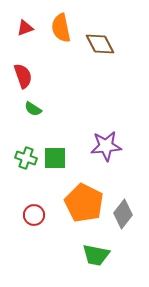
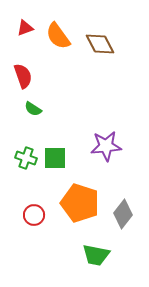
orange semicircle: moved 3 px left, 8 px down; rotated 24 degrees counterclockwise
orange pentagon: moved 4 px left; rotated 9 degrees counterclockwise
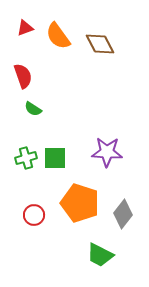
purple star: moved 1 px right, 6 px down; rotated 8 degrees clockwise
green cross: rotated 35 degrees counterclockwise
green trapezoid: moved 4 px right; rotated 16 degrees clockwise
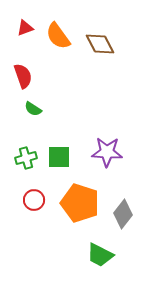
green square: moved 4 px right, 1 px up
red circle: moved 15 px up
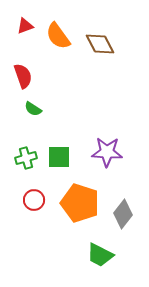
red triangle: moved 2 px up
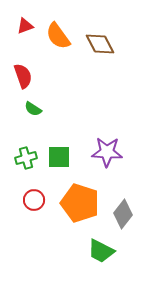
green trapezoid: moved 1 px right, 4 px up
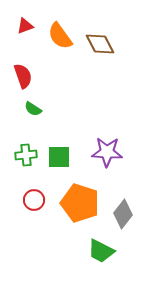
orange semicircle: moved 2 px right
green cross: moved 3 px up; rotated 10 degrees clockwise
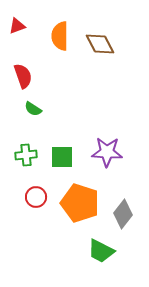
red triangle: moved 8 px left
orange semicircle: rotated 36 degrees clockwise
green square: moved 3 px right
red circle: moved 2 px right, 3 px up
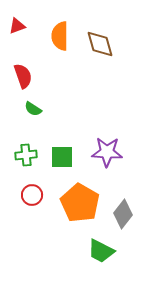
brown diamond: rotated 12 degrees clockwise
red circle: moved 4 px left, 2 px up
orange pentagon: rotated 12 degrees clockwise
